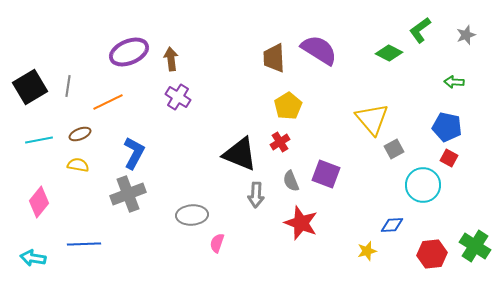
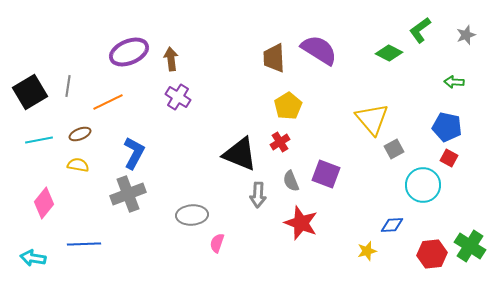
black square: moved 5 px down
gray arrow: moved 2 px right
pink diamond: moved 5 px right, 1 px down
green cross: moved 5 px left
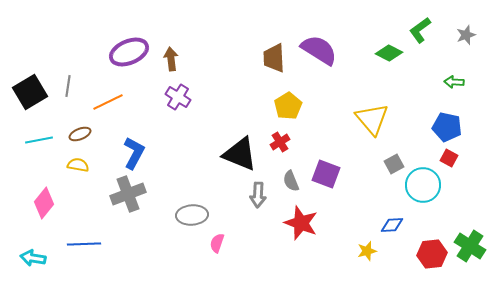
gray square: moved 15 px down
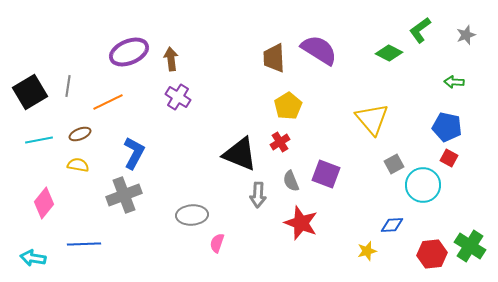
gray cross: moved 4 px left, 1 px down
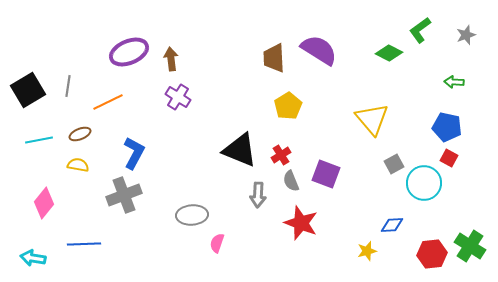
black square: moved 2 px left, 2 px up
red cross: moved 1 px right, 13 px down
black triangle: moved 4 px up
cyan circle: moved 1 px right, 2 px up
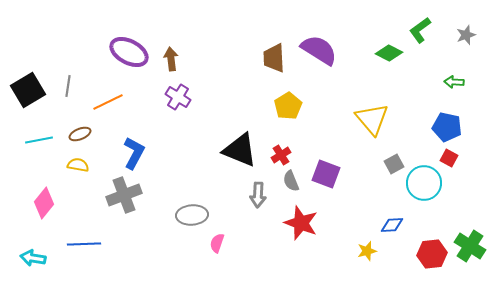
purple ellipse: rotated 51 degrees clockwise
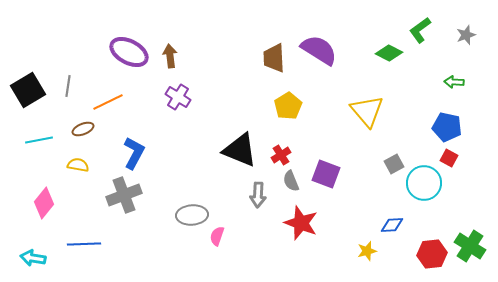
brown arrow: moved 1 px left, 3 px up
yellow triangle: moved 5 px left, 8 px up
brown ellipse: moved 3 px right, 5 px up
pink semicircle: moved 7 px up
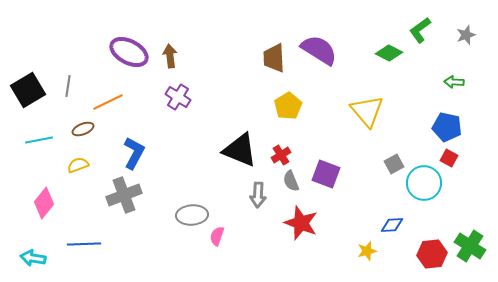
yellow semicircle: rotated 30 degrees counterclockwise
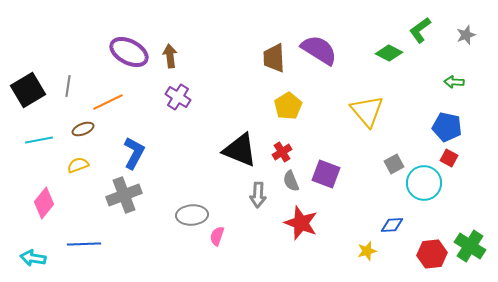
red cross: moved 1 px right, 3 px up
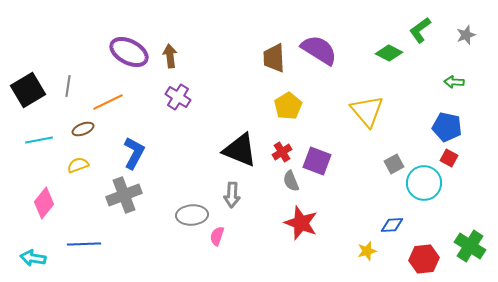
purple square: moved 9 px left, 13 px up
gray arrow: moved 26 px left
red hexagon: moved 8 px left, 5 px down
